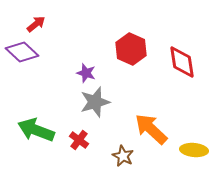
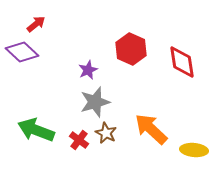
purple star: moved 2 px right, 3 px up; rotated 30 degrees clockwise
brown star: moved 17 px left, 23 px up
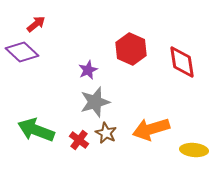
orange arrow: rotated 60 degrees counterclockwise
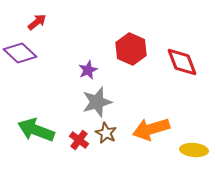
red arrow: moved 1 px right, 2 px up
purple diamond: moved 2 px left, 1 px down
red diamond: rotated 12 degrees counterclockwise
gray star: moved 2 px right
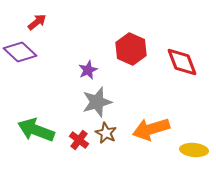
purple diamond: moved 1 px up
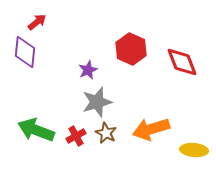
purple diamond: moved 5 px right; rotated 52 degrees clockwise
red cross: moved 3 px left, 4 px up; rotated 24 degrees clockwise
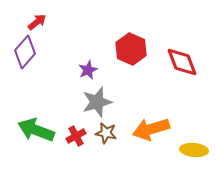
purple diamond: rotated 36 degrees clockwise
brown star: rotated 15 degrees counterclockwise
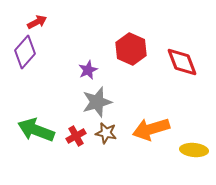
red arrow: rotated 12 degrees clockwise
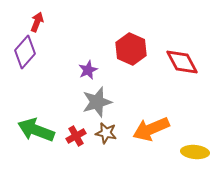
red arrow: rotated 42 degrees counterclockwise
red diamond: rotated 8 degrees counterclockwise
orange arrow: rotated 6 degrees counterclockwise
yellow ellipse: moved 1 px right, 2 px down
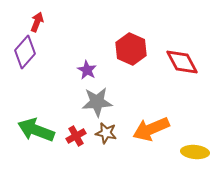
purple star: moved 1 px left; rotated 18 degrees counterclockwise
gray star: rotated 12 degrees clockwise
